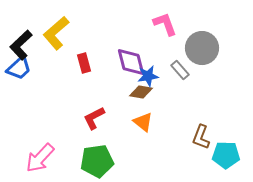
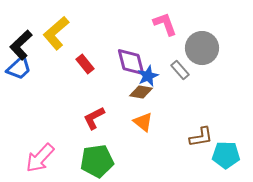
red rectangle: moved 1 px right, 1 px down; rotated 24 degrees counterclockwise
blue star: rotated 15 degrees counterclockwise
brown L-shape: rotated 120 degrees counterclockwise
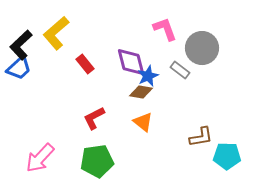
pink L-shape: moved 5 px down
gray rectangle: rotated 12 degrees counterclockwise
cyan pentagon: moved 1 px right, 1 px down
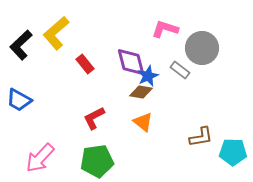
pink L-shape: rotated 52 degrees counterclockwise
blue trapezoid: moved 32 px down; rotated 72 degrees clockwise
cyan pentagon: moved 6 px right, 4 px up
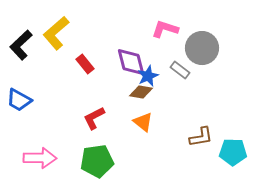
pink arrow: rotated 132 degrees counterclockwise
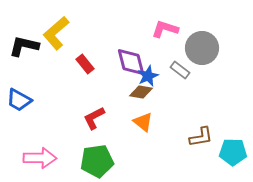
black L-shape: moved 3 px right, 1 px down; rotated 56 degrees clockwise
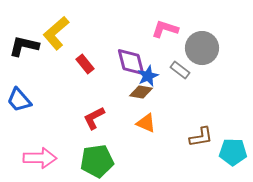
blue trapezoid: rotated 20 degrees clockwise
orange triangle: moved 3 px right, 1 px down; rotated 15 degrees counterclockwise
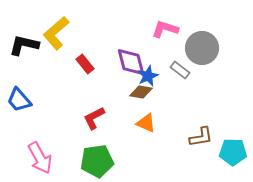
black L-shape: moved 1 px up
pink arrow: rotated 60 degrees clockwise
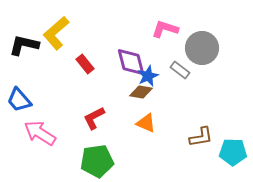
pink arrow: moved 25 px up; rotated 152 degrees clockwise
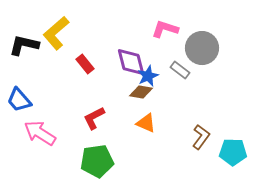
brown L-shape: rotated 45 degrees counterclockwise
